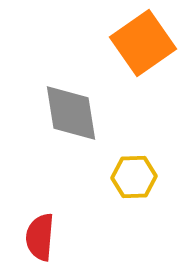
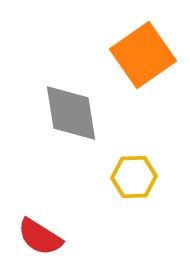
orange square: moved 12 px down
red semicircle: rotated 63 degrees counterclockwise
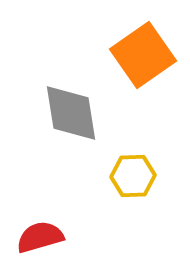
yellow hexagon: moved 1 px left, 1 px up
red semicircle: rotated 132 degrees clockwise
